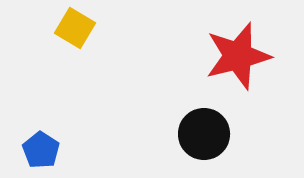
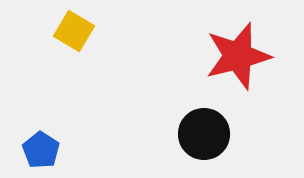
yellow square: moved 1 px left, 3 px down
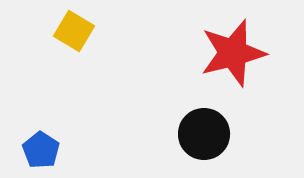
red star: moved 5 px left, 3 px up
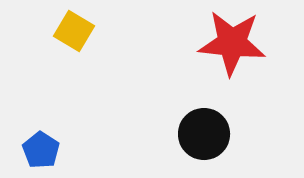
red star: moved 1 px left, 10 px up; rotated 20 degrees clockwise
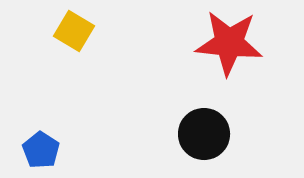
red star: moved 3 px left
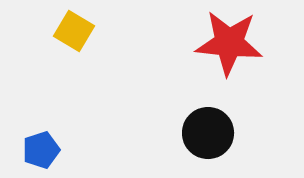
black circle: moved 4 px right, 1 px up
blue pentagon: rotated 21 degrees clockwise
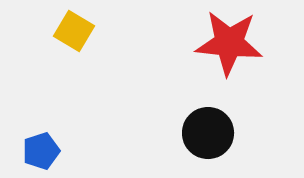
blue pentagon: moved 1 px down
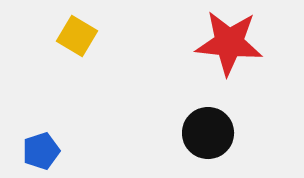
yellow square: moved 3 px right, 5 px down
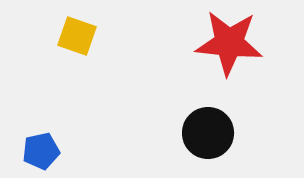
yellow square: rotated 12 degrees counterclockwise
blue pentagon: rotated 6 degrees clockwise
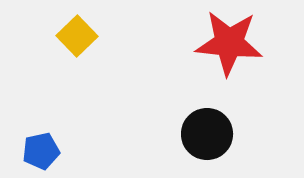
yellow square: rotated 27 degrees clockwise
black circle: moved 1 px left, 1 px down
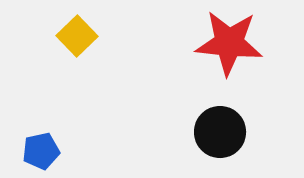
black circle: moved 13 px right, 2 px up
